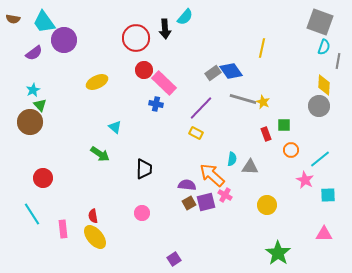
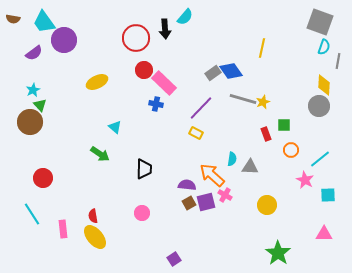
yellow star at (263, 102): rotated 24 degrees clockwise
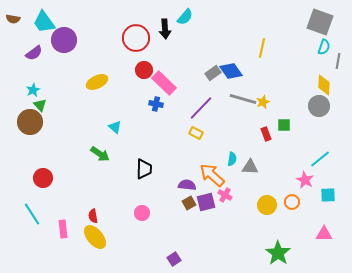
orange circle at (291, 150): moved 1 px right, 52 px down
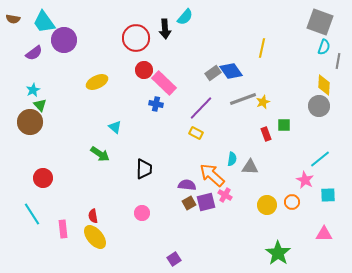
gray line at (243, 99): rotated 36 degrees counterclockwise
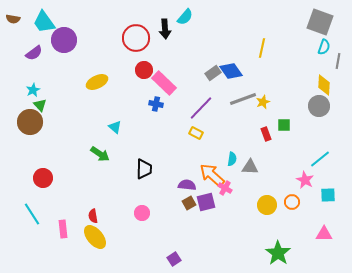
pink cross at (225, 195): moved 7 px up
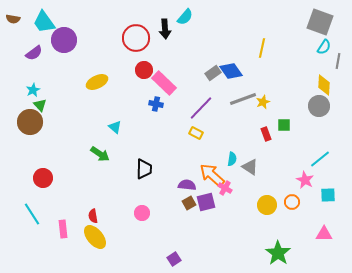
cyan semicircle at (324, 47): rotated 14 degrees clockwise
gray triangle at (250, 167): rotated 30 degrees clockwise
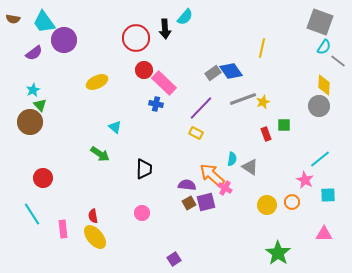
gray line at (338, 61): rotated 63 degrees counterclockwise
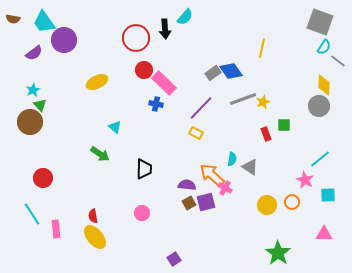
pink rectangle at (63, 229): moved 7 px left
